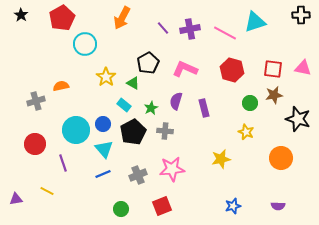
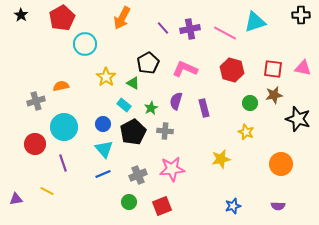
cyan circle at (76, 130): moved 12 px left, 3 px up
orange circle at (281, 158): moved 6 px down
green circle at (121, 209): moved 8 px right, 7 px up
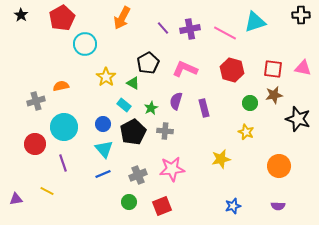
orange circle at (281, 164): moved 2 px left, 2 px down
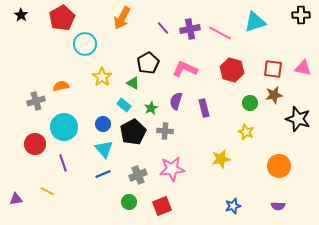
pink line at (225, 33): moved 5 px left
yellow star at (106, 77): moved 4 px left
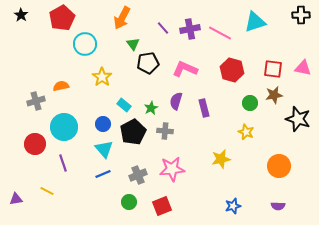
black pentagon at (148, 63): rotated 20 degrees clockwise
green triangle at (133, 83): moved 39 px up; rotated 24 degrees clockwise
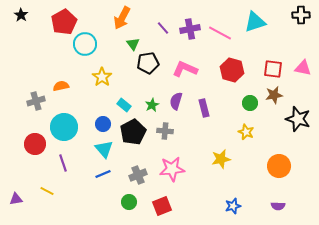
red pentagon at (62, 18): moved 2 px right, 4 px down
green star at (151, 108): moved 1 px right, 3 px up
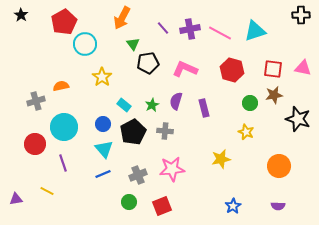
cyan triangle at (255, 22): moved 9 px down
blue star at (233, 206): rotated 14 degrees counterclockwise
